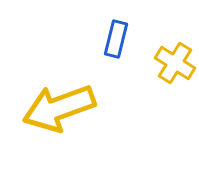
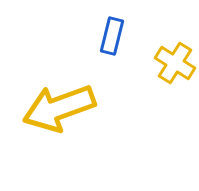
blue rectangle: moved 4 px left, 3 px up
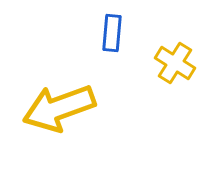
blue rectangle: moved 3 px up; rotated 9 degrees counterclockwise
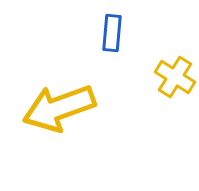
yellow cross: moved 14 px down
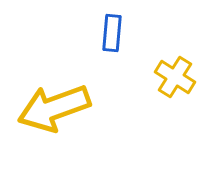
yellow arrow: moved 5 px left
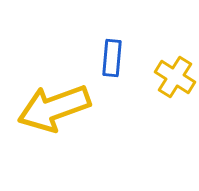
blue rectangle: moved 25 px down
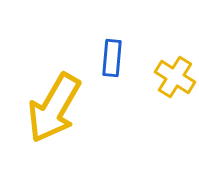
yellow arrow: rotated 40 degrees counterclockwise
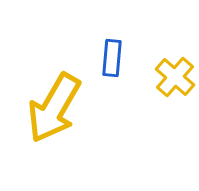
yellow cross: rotated 9 degrees clockwise
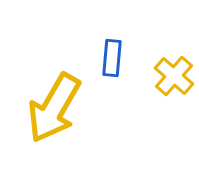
yellow cross: moved 1 px left, 1 px up
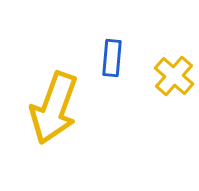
yellow arrow: rotated 10 degrees counterclockwise
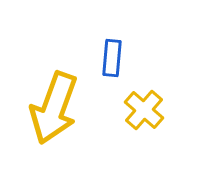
yellow cross: moved 30 px left, 34 px down
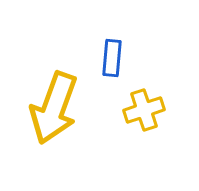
yellow cross: rotated 30 degrees clockwise
